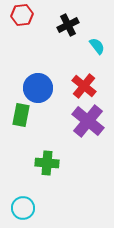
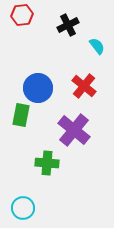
purple cross: moved 14 px left, 9 px down
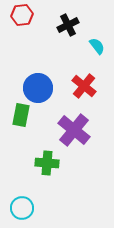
cyan circle: moved 1 px left
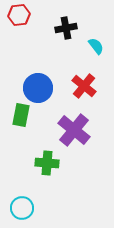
red hexagon: moved 3 px left
black cross: moved 2 px left, 3 px down; rotated 15 degrees clockwise
cyan semicircle: moved 1 px left
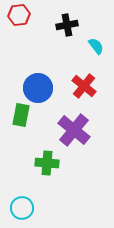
black cross: moved 1 px right, 3 px up
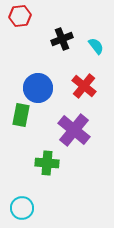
red hexagon: moved 1 px right, 1 px down
black cross: moved 5 px left, 14 px down; rotated 10 degrees counterclockwise
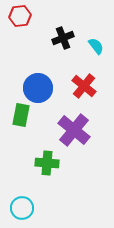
black cross: moved 1 px right, 1 px up
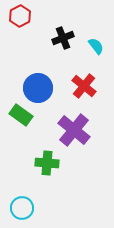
red hexagon: rotated 20 degrees counterclockwise
green rectangle: rotated 65 degrees counterclockwise
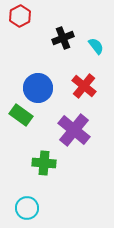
green cross: moved 3 px left
cyan circle: moved 5 px right
